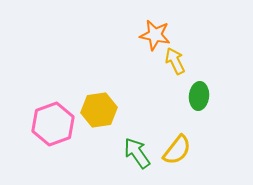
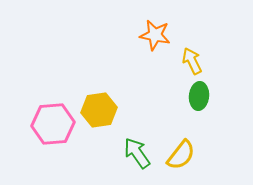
yellow arrow: moved 17 px right
pink hexagon: rotated 15 degrees clockwise
yellow semicircle: moved 4 px right, 5 px down
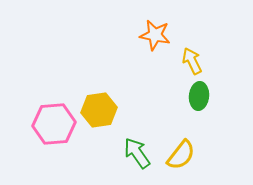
pink hexagon: moved 1 px right
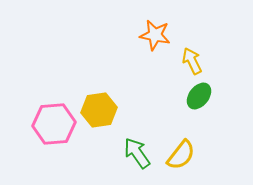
green ellipse: rotated 32 degrees clockwise
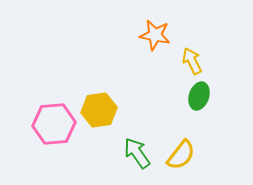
green ellipse: rotated 20 degrees counterclockwise
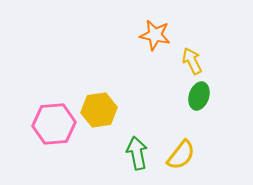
green arrow: rotated 24 degrees clockwise
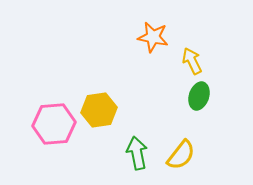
orange star: moved 2 px left, 2 px down
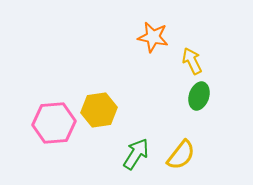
pink hexagon: moved 1 px up
green arrow: moved 1 px left, 1 px down; rotated 44 degrees clockwise
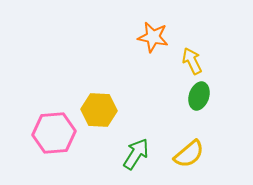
yellow hexagon: rotated 12 degrees clockwise
pink hexagon: moved 10 px down
yellow semicircle: moved 8 px right, 1 px up; rotated 12 degrees clockwise
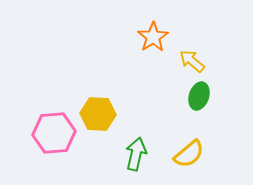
orange star: rotated 28 degrees clockwise
yellow arrow: rotated 24 degrees counterclockwise
yellow hexagon: moved 1 px left, 4 px down
green arrow: rotated 20 degrees counterclockwise
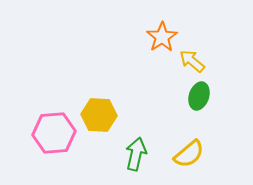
orange star: moved 9 px right
yellow hexagon: moved 1 px right, 1 px down
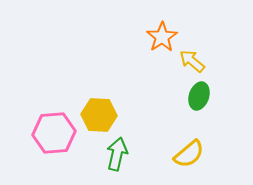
green arrow: moved 19 px left
